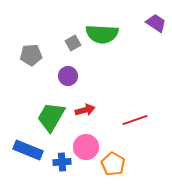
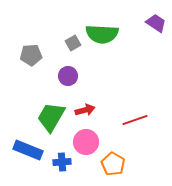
pink circle: moved 5 px up
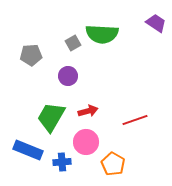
red arrow: moved 3 px right, 1 px down
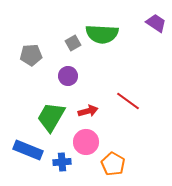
red line: moved 7 px left, 19 px up; rotated 55 degrees clockwise
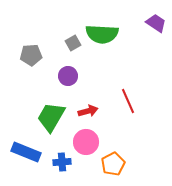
red line: rotated 30 degrees clockwise
blue rectangle: moved 2 px left, 2 px down
orange pentagon: rotated 15 degrees clockwise
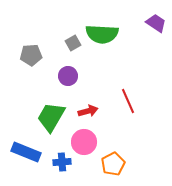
pink circle: moved 2 px left
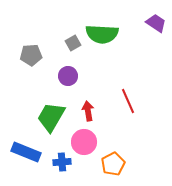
red arrow: rotated 84 degrees counterclockwise
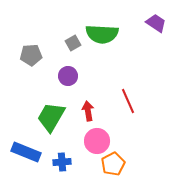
pink circle: moved 13 px right, 1 px up
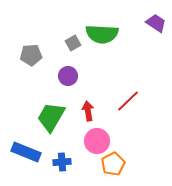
red line: rotated 70 degrees clockwise
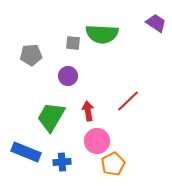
gray square: rotated 35 degrees clockwise
